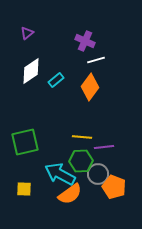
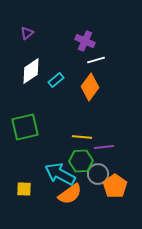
green square: moved 15 px up
orange pentagon: moved 1 px right, 1 px up; rotated 15 degrees clockwise
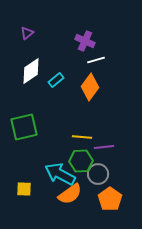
green square: moved 1 px left
orange pentagon: moved 5 px left, 13 px down
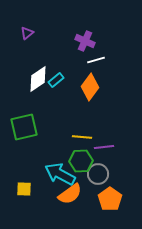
white diamond: moved 7 px right, 8 px down
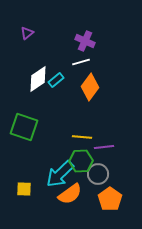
white line: moved 15 px left, 2 px down
green square: rotated 32 degrees clockwise
cyan arrow: rotated 72 degrees counterclockwise
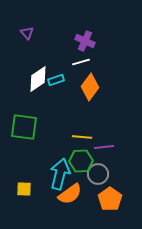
purple triangle: rotated 32 degrees counterclockwise
cyan rectangle: rotated 21 degrees clockwise
green square: rotated 12 degrees counterclockwise
cyan arrow: rotated 148 degrees clockwise
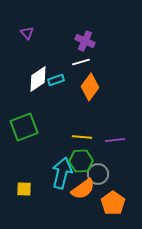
green square: rotated 28 degrees counterclockwise
purple line: moved 11 px right, 7 px up
cyan arrow: moved 2 px right, 1 px up
orange semicircle: moved 13 px right, 5 px up
orange pentagon: moved 3 px right, 4 px down
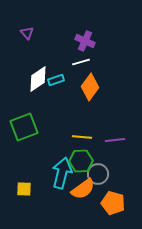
orange pentagon: rotated 20 degrees counterclockwise
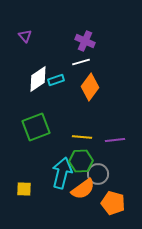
purple triangle: moved 2 px left, 3 px down
green square: moved 12 px right
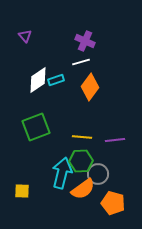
white diamond: moved 1 px down
yellow square: moved 2 px left, 2 px down
